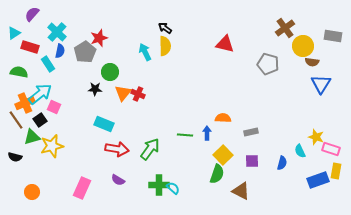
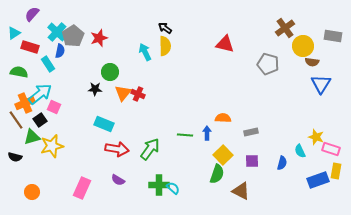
gray pentagon at (85, 52): moved 12 px left, 16 px up
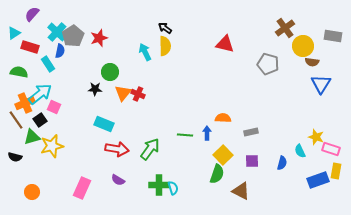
cyan semicircle at (173, 188): rotated 32 degrees clockwise
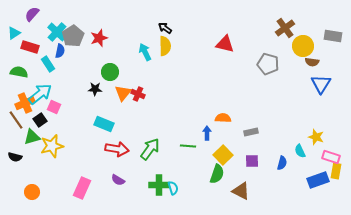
green line at (185, 135): moved 3 px right, 11 px down
pink rectangle at (331, 149): moved 8 px down
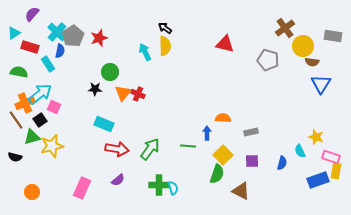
gray pentagon at (268, 64): moved 4 px up
purple semicircle at (118, 180): rotated 72 degrees counterclockwise
